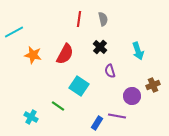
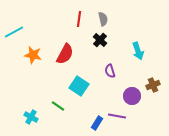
black cross: moved 7 px up
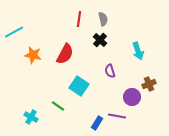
brown cross: moved 4 px left, 1 px up
purple circle: moved 1 px down
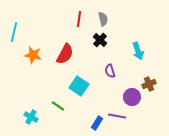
cyan line: rotated 48 degrees counterclockwise
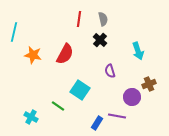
cyan square: moved 1 px right, 4 px down
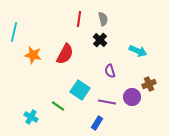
cyan arrow: rotated 48 degrees counterclockwise
purple line: moved 10 px left, 14 px up
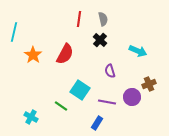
orange star: rotated 24 degrees clockwise
green line: moved 3 px right
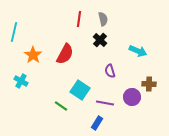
brown cross: rotated 24 degrees clockwise
purple line: moved 2 px left, 1 px down
cyan cross: moved 10 px left, 36 px up
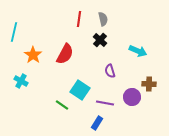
green line: moved 1 px right, 1 px up
